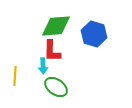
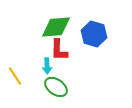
green diamond: moved 1 px down
red L-shape: moved 7 px right, 1 px up
cyan arrow: moved 4 px right
yellow line: rotated 36 degrees counterclockwise
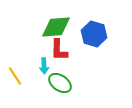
cyan arrow: moved 3 px left
green ellipse: moved 4 px right, 4 px up
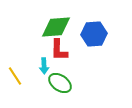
blue hexagon: rotated 20 degrees counterclockwise
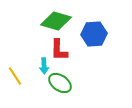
green diamond: moved 6 px up; rotated 20 degrees clockwise
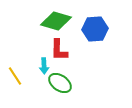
blue hexagon: moved 1 px right, 5 px up
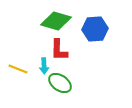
yellow line: moved 3 px right, 7 px up; rotated 36 degrees counterclockwise
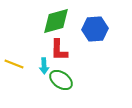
green diamond: rotated 32 degrees counterclockwise
yellow line: moved 4 px left, 5 px up
green ellipse: moved 1 px right, 3 px up
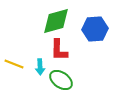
cyan arrow: moved 4 px left, 1 px down
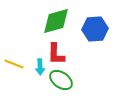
red L-shape: moved 3 px left, 4 px down
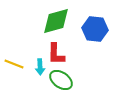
blue hexagon: rotated 10 degrees clockwise
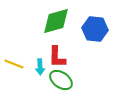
red L-shape: moved 1 px right, 3 px down
